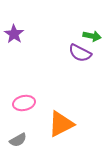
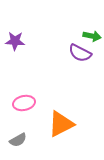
purple star: moved 1 px right, 7 px down; rotated 30 degrees counterclockwise
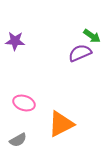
green arrow: rotated 24 degrees clockwise
purple semicircle: rotated 130 degrees clockwise
pink ellipse: rotated 30 degrees clockwise
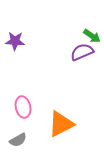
purple semicircle: moved 2 px right, 1 px up
pink ellipse: moved 1 px left, 4 px down; rotated 60 degrees clockwise
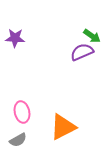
purple star: moved 3 px up
pink ellipse: moved 1 px left, 5 px down
orange triangle: moved 2 px right, 3 px down
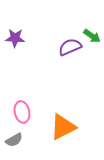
purple semicircle: moved 12 px left, 5 px up
gray semicircle: moved 4 px left
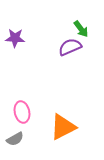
green arrow: moved 11 px left, 7 px up; rotated 18 degrees clockwise
gray semicircle: moved 1 px right, 1 px up
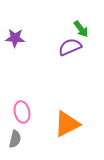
orange triangle: moved 4 px right, 3 px up
gray semicircle: rotated 48 degrees counterclockwise
